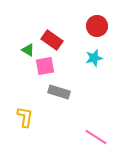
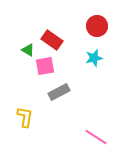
gray rectangle: rotated 45 degrees counterclockwise
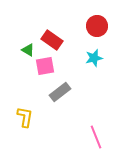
gray rectangle: moved 1 px right; rotated 10 degrees counterclockwise
pink line: rotated 35 degrees clockwise
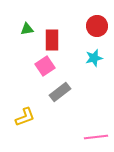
red rectangle: rotated 55 degrees clockwise
green triangle: moved 1 px left, 21 px up; rotated 40 degrees counterclockwise
pink square: rotated 24 degrees counterclockwise
yellow L-shape: rotated 60 degrees clockwise
pink line: rotated 75 degrees counterclockwise
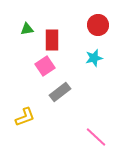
red circle: moved 1 px right, 1 px up
pink line: rotated 50 degrees clockwise
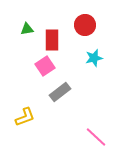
red circle: moved 13 px left
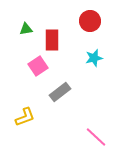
red circle: moved 5 px right, 4 px up
green triangle: moved 1 px left
pink square: moved 7 px left
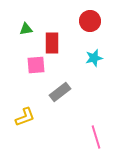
red rectangle: moved 3 px down
pink square: moved 2 px left, 1 px up; rotated 30 degrees clockwise
pink line: rotated 30 degrees clockwise
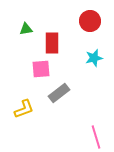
pink square: moved 5 px right, 4 px down
gray rectangle: moved 1 px left, 1 px down
yellow L-shape: moved 1 px left, 8 px up
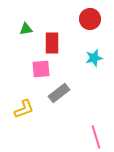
red circle: moved 2 px up
